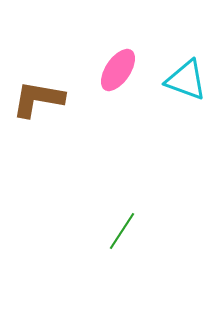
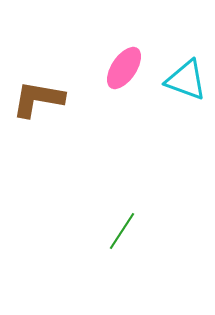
pink ellipse: moved 6 px right, 2 px up
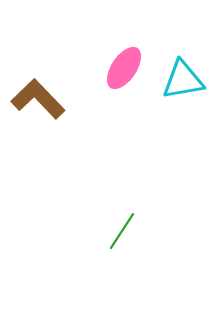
cyan triangle: moved 3 px left; rotated 30 degrees counterclockwise
brown L-shape: rotated 36 degrees clockwise
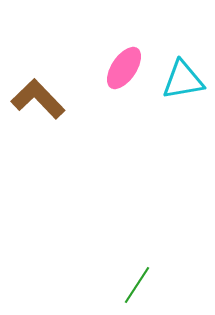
green line: moved 15 px right, 54 px down
